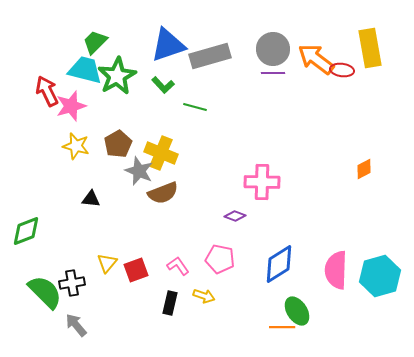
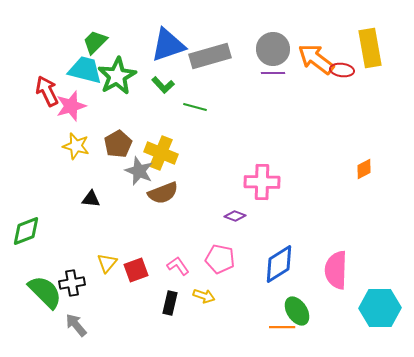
cyan hexagon: moved 32 px down; rotated 15 degrees clockwise
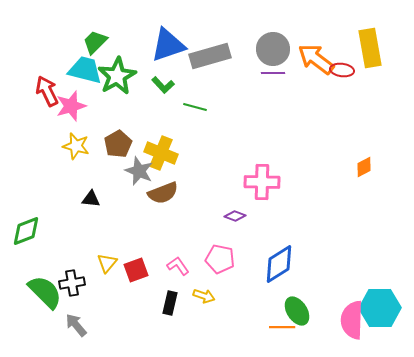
orange diamond: moved 2 px up
pink semicircle: moved 16 px right, 50 px down
